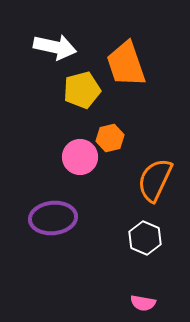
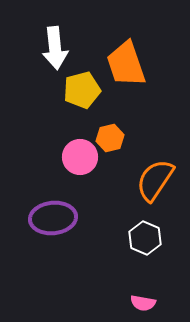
white arrow: moved 1 px down; rotated 72 degrees clockwise
orange semicircle: rotated 9 degrees clockwise
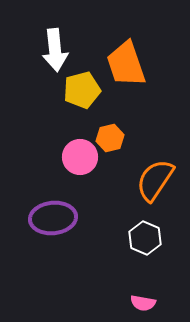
white arrow: moved 2 px down
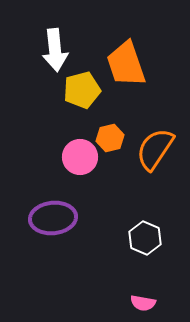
orange semicircle: moved 31 px up
